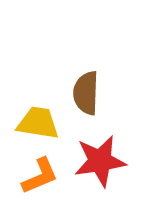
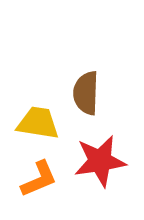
orange L-shape: moved 1 px left, 3 px down
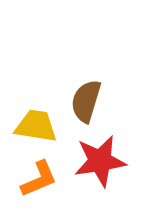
brown semicircle: moved 8 px down; rotated 15 degrees clockwise
yellow trapezoid: moved 2 px left, 3 px down
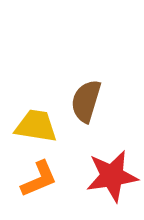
red star: moved 12 px right, 15 px down
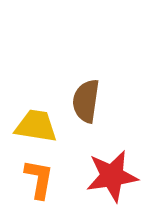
brown semicircle: rotated 9 degrees counterclockwise
orange L-shape: rotated 57 degrees counterclockwise
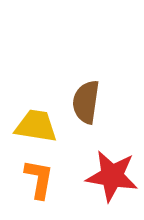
brown semicircle: moved 1 px down
red star: rotated 18 degrees clockwise
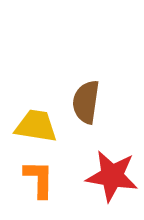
orange L-shape: rotated 9 degrees counterclockwise
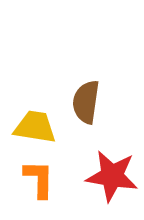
yellow trapezoid: moved 1 px left, 1 px down
